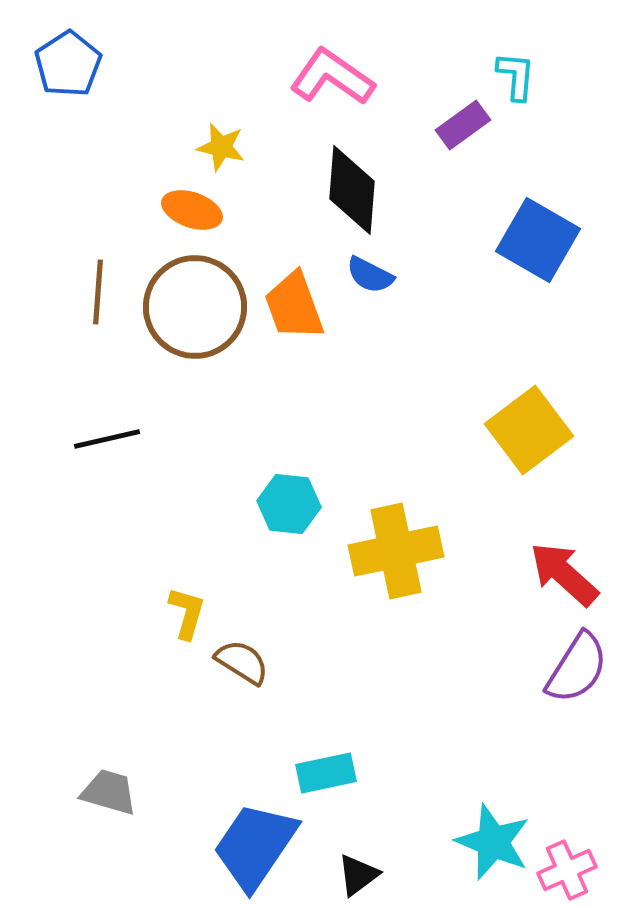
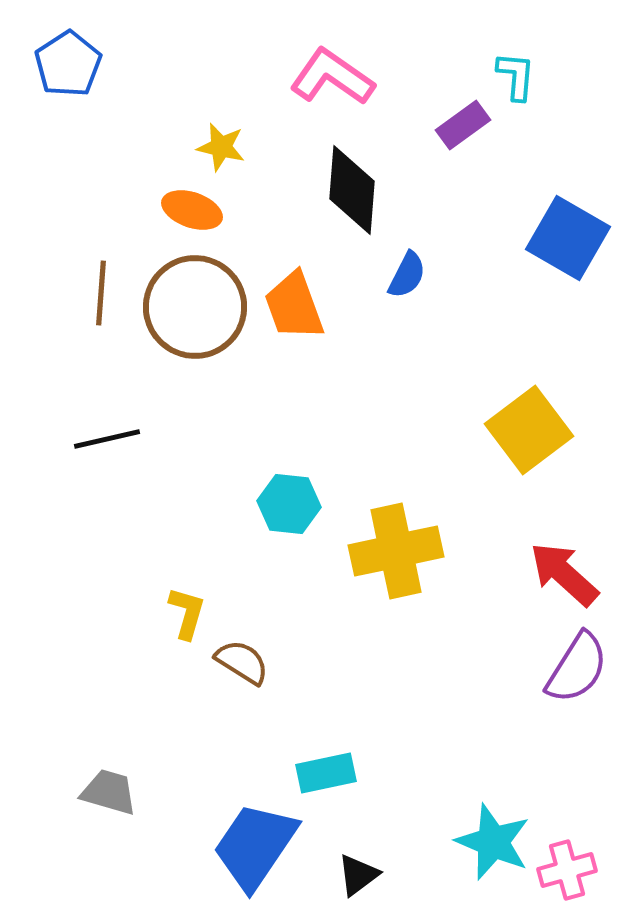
blue square: moved 30 px right, 2 px up
blue semicircle: moved 37 px right; rotated 90 degrees counterclockwise
brown line: moved 3 px right, 1 px down
pink cross: rotated 8 degrees clockwise
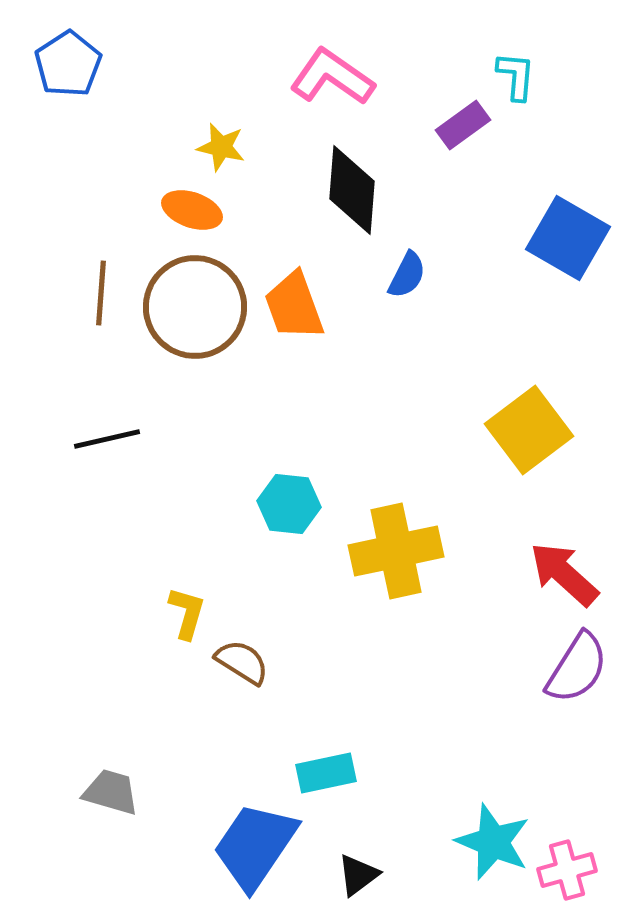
gray trapezoid: moved 2 px right
